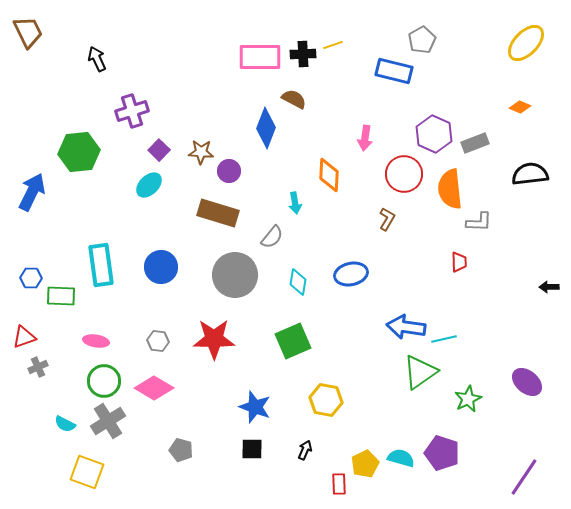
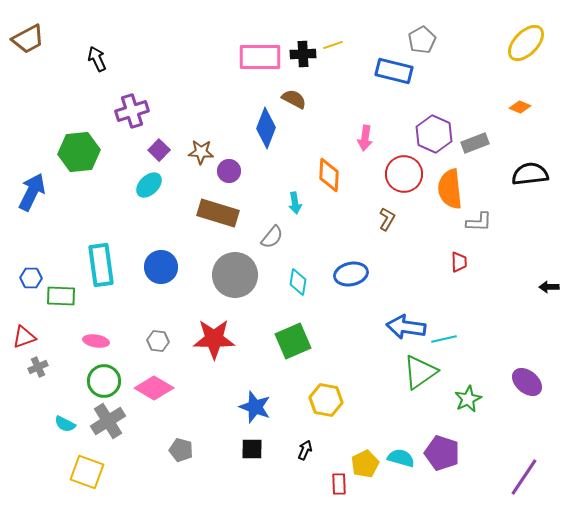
brown trapezoid at (28, 32): moved 7 px down; rotated 88 degrees clockwise
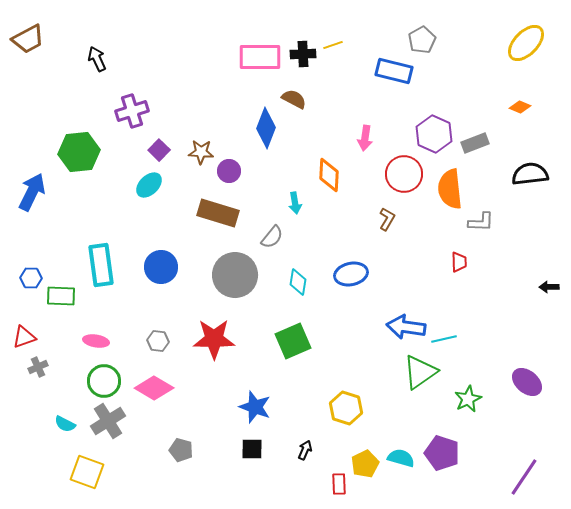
gray L-shape at (479, 222): moved 2 px right
yellow hexagon at (326, 400): moved 20 px right, 8 px down; rotated 8 degrees clockwise
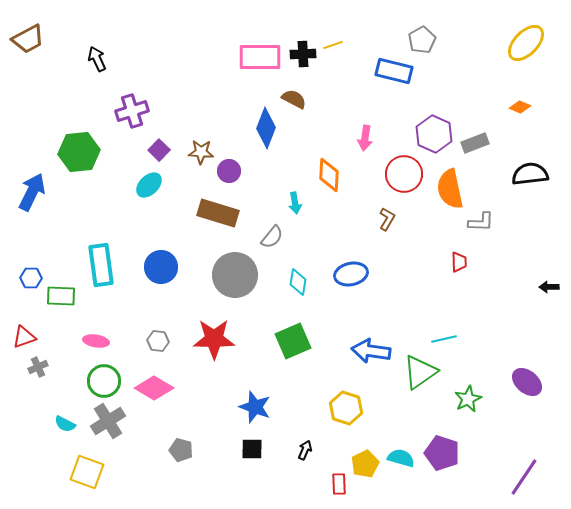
orange semicircle at (450, 189): rotated 6 degrees counterclockwise
blue arrow at (406, 327): moved 35 px left, 24 px down
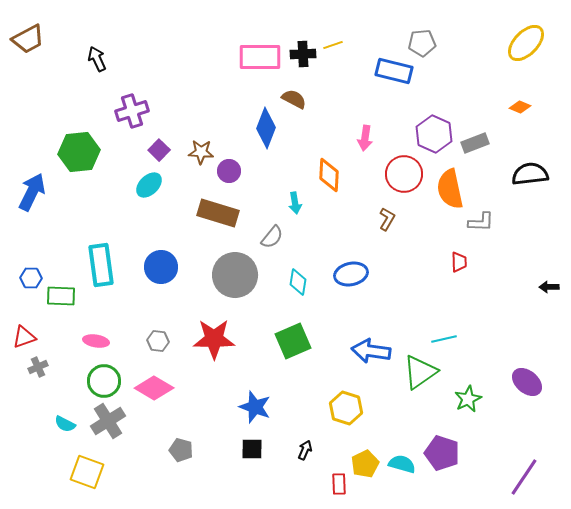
gray pentagon at (422, 40): moved 3 px down; rotated 24 degrees clockwise
cyan semicircle at (401, 458): moved 1 px right, 6 px down
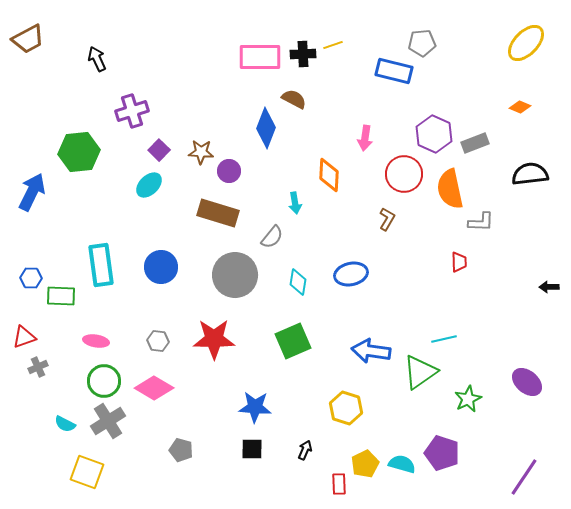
blue star at (255, 407): rotated 16 degrees counterclockwise
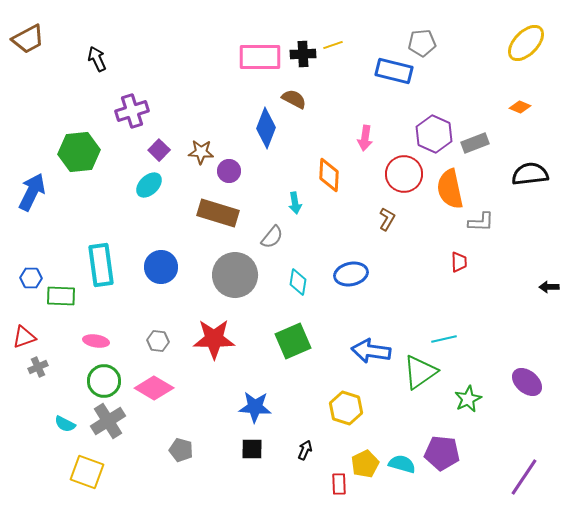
purple pentagon at (442, 453): rotated 12 degrees counterclockwise
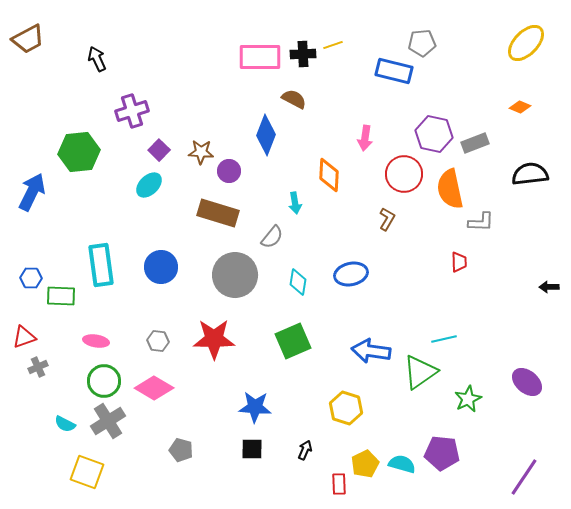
blue diamond at (266, 128): moved 7 px down
purple hexagon at (434, 134): rotated 12 degrees counterclockwise
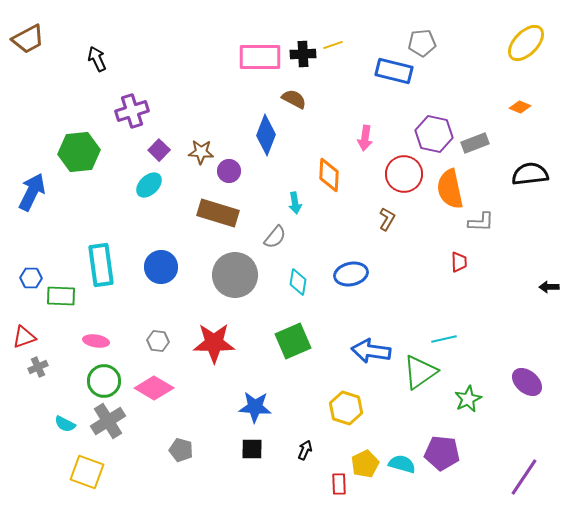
gray semicircle at (272, 237): moved 3 px right
red star at (214, 339): moved 4 px down
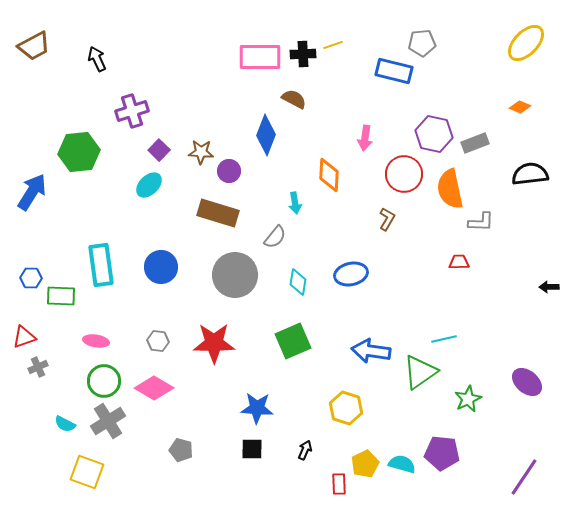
brown trapezoid at (28, 39): moved 6 px right, 7 px down
blue arrow at (32, 192): rotated 6 degrees clockwise
red trapezoid at (459, 262): rotated 90 degrees counterclockwise
blue star at (255, 407): moved 2 px right, 1 px down
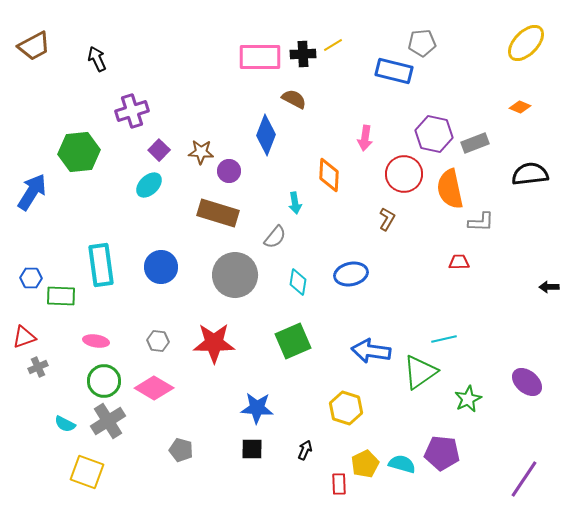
yellow line at (333, 45): rotated 12 degrees counterclockwise
purple line at (524, 477): moved 2 px down
